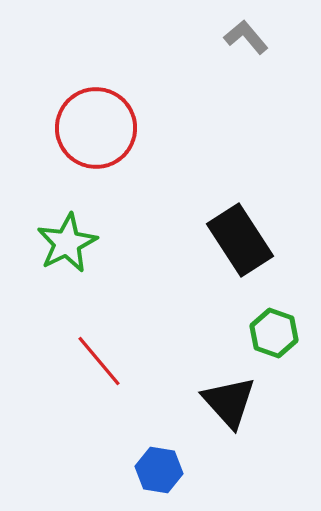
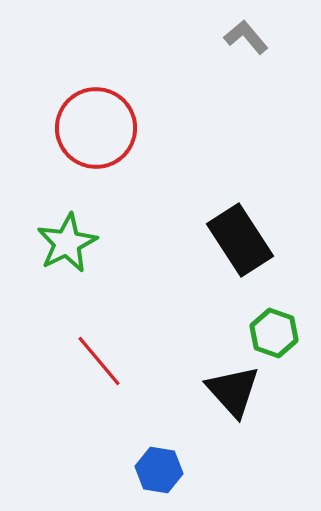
black triangle: moved 4 px right, 11 px up
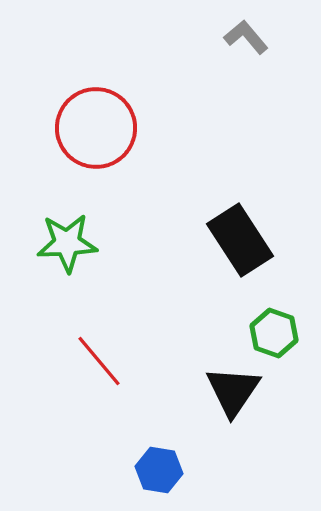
green star: rotated 24 degrees clockwise
black triangle: rotated 16 degrees clockwise
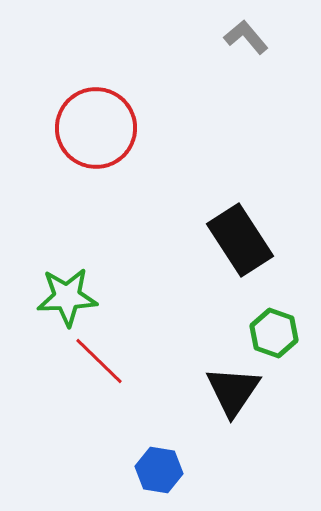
green star: moved 54 px down
red line: rotated 6 degrees counterclockwise
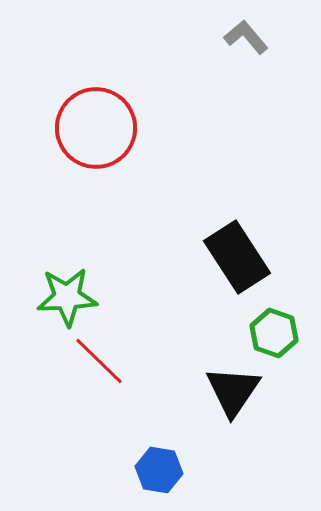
black rectangle: moved 3 px left, 17 px down
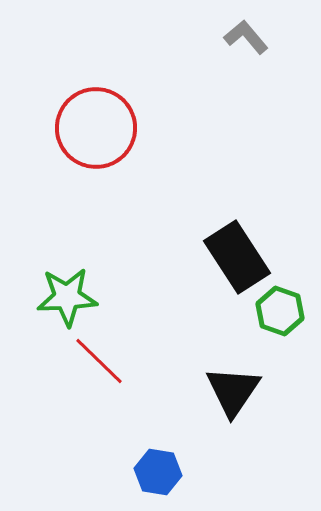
green hexagon: moved 6 px right, 22 px up
blue hexagon: moved 1 px left, 2 px down
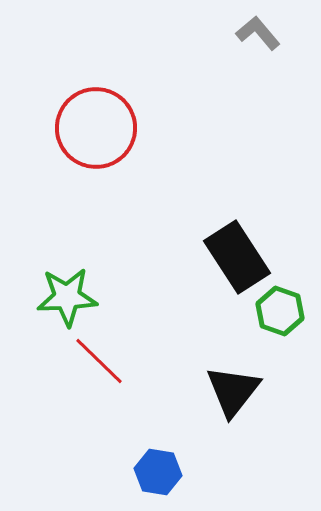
gray L-shape: moved 12 px right, 4 px up
black triangle: rotated 4 degrees clockwise
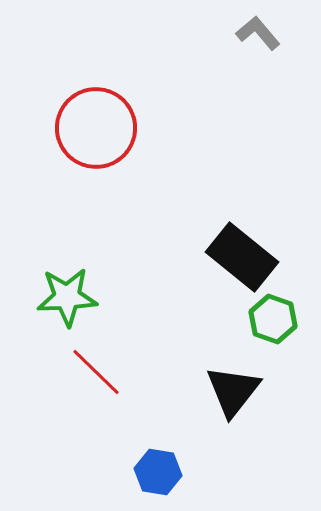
black rectangle: moved 5 px right; rotated 18 degrees counterclockwise
green hexagon: moved 7 px left, 8 px down
red line: moved 3 px left, 11 px down
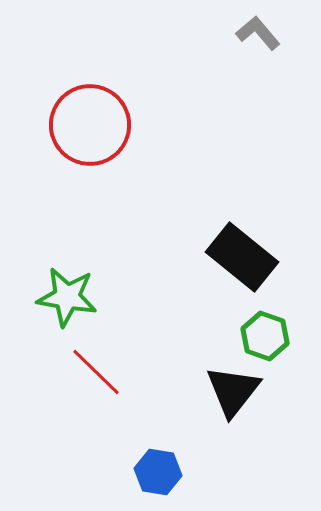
red circle: moved 6 px left, 3 px up
green star: rotated 12 degrees clockwise
green hexagon: moved 8 px left, 17 px down
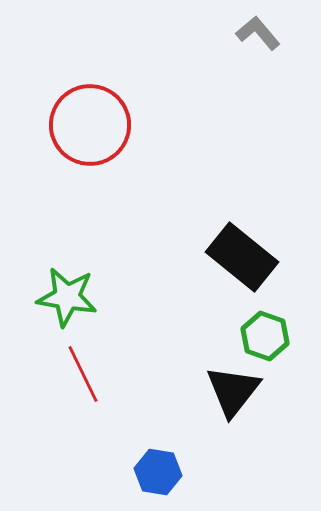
red line: moved 13 px left, 2 px down; rotated 20 degrees clockwise
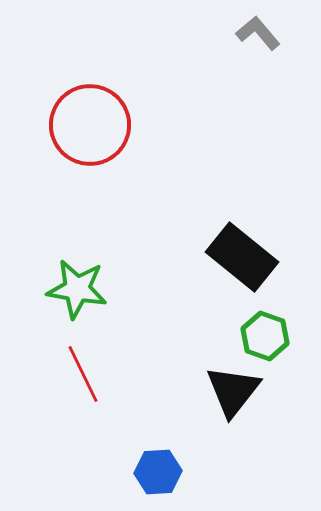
green star: moved 10 px right, 8 px up
blue hexagon: rotated 12 degrees counterclockwise
